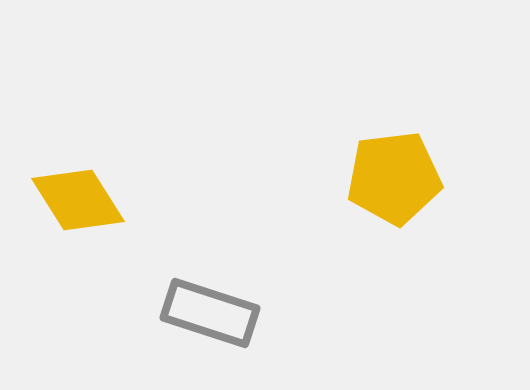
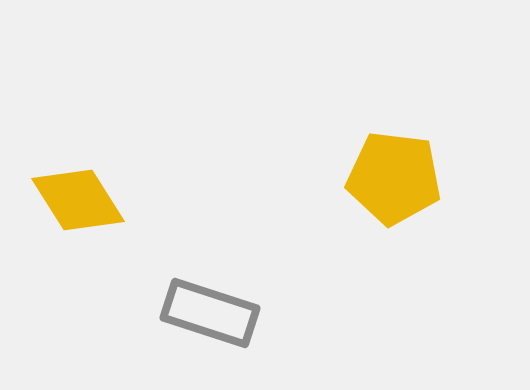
yellow pentagon: rotated 14 degrees clockwise
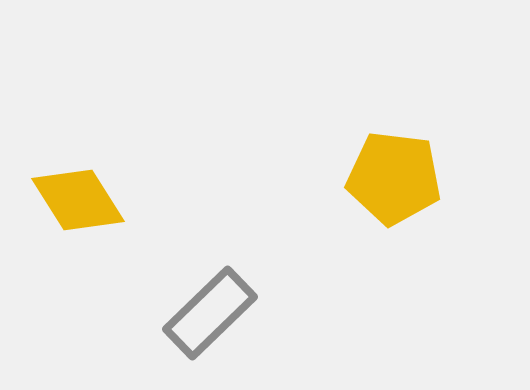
gray rectangle: rotated 62 degrees counterclockwise
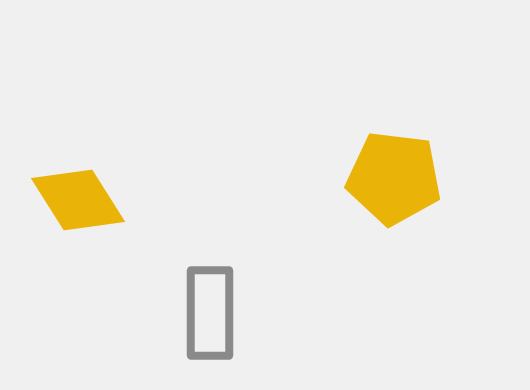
gray rectangle: rotated 46 degrees counterclockwise
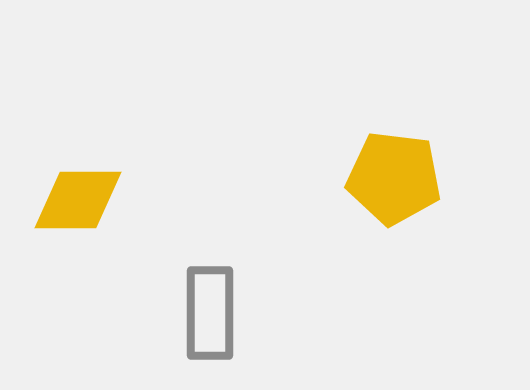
yellow diamond: rotated 58 degrees counterclockwise
